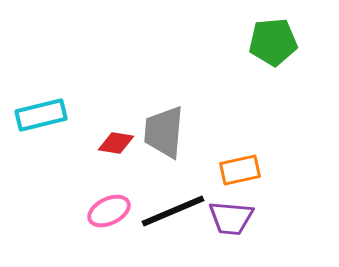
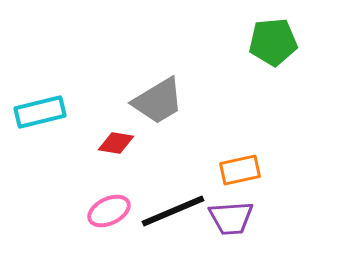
cyan rectangle: moved 1 px left, 3 px up
gray trapezoid: moved 6 px left, 31 px up; rotated 126 degrees counterclockwise
purple trapezoid: rotated 9 degrees counterclockwise
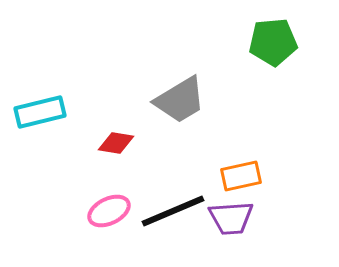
gray trapezoid: moved 22 px right, 1 px up
orange rectangle: moved 1 px right, 6 px down
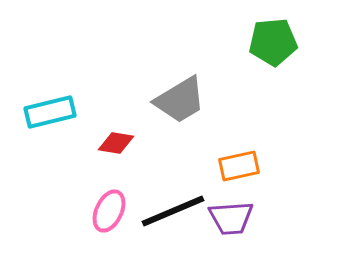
cyan rectangle: moved 10 px right
orange rectangle: moved 2 px left, 10 px up
pink ellipse: rotated 39 degrees counterclockwise
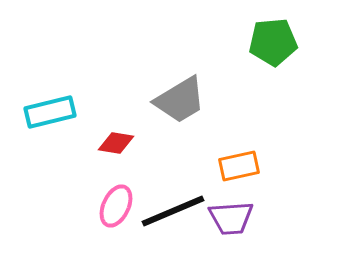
pink ellipse: moved 7 px right, 5 px up
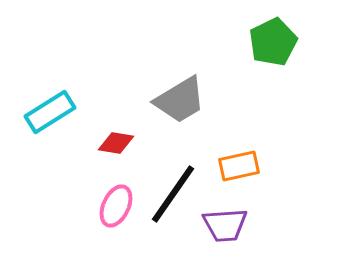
green pentagon: rotated 21 degrees counterclockwise
cyan rectangle: rotated 18 degrees counterclockwise
black line: moved 17 px up; rotated 32 degrees counterclockwise
purple trapezoid: moved 6 px left, 7 px down
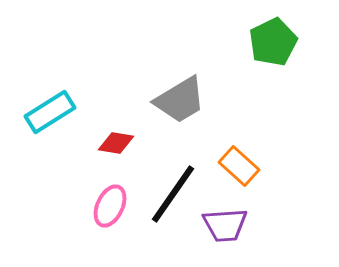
orange rectangle: rotated 54 degrees clockwise
pink ellipse: moved 6 px left
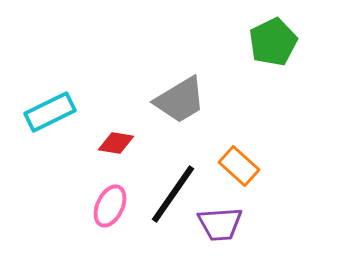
cyan rectangle: rotated 6 degrees clockwise
purple trapezoid: moved 5 px left, 1 px up
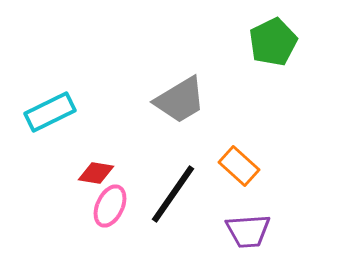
red diamond: moved 20 px left, 30 px down
purple trapezoid: moved 28 px right, 7 px down
